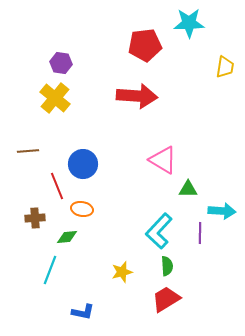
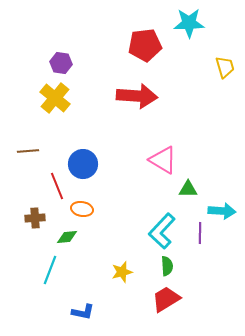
yellow trapezoid: rotated 25 degrees counterclockwise
cyan L-shape: moved 3 px right
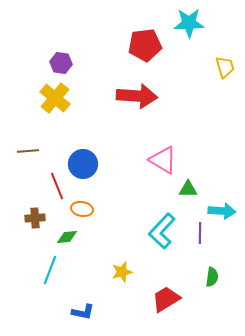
green semicircle: moved 45 px right, 11 px down; rotated 12 degrees clockwise
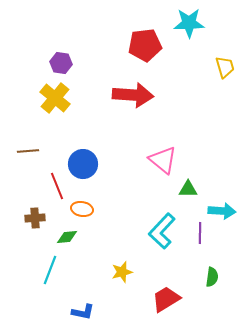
red arrow: moved 4 px left, 1 px up
pink triangle: rotated 8 degrees clockwise
